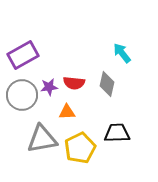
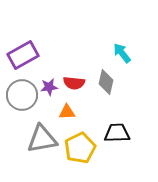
gray diamond: moved 1 px left, 2 px up
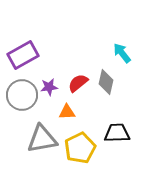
red semicircle: moved 4 px right; rotated 135 degrees clockwise
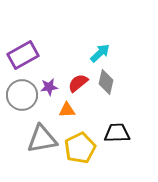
cyan arrow: moved 22 px left; rotated 85 degrees clockwise
orange triangle: moved 2 px up
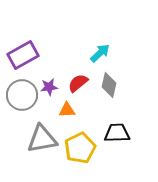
gray diamond: moved 3 px right, 3 px down
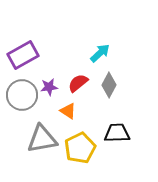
gray diamond: rotated 15 degrees clockwise
orange triangle: moved 1 px right, 1 px down; rotated 36 degrees clockwise
